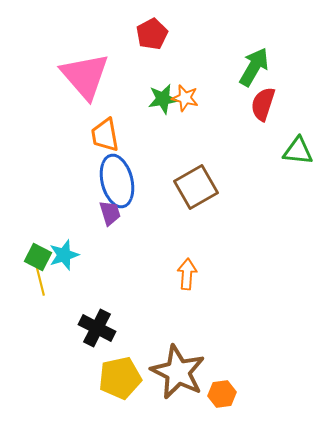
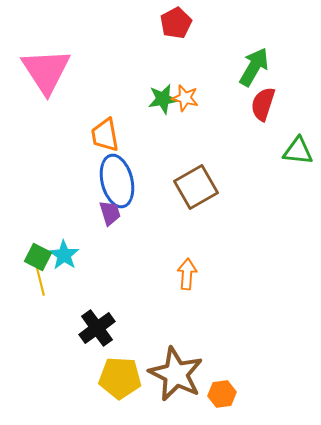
red pentagon: moved 24 px right, 11 px up
pink triangle: moved 39 px left, 5 px up; rotated 8 degrees clockwise
cyan star: rotated 20 degrees counterclockwise
black cross: rotated 27 degrees clockwise
brown star: moved 2 px left, 2 px down
yellow pentagon: rotated 15 degrees clockwise
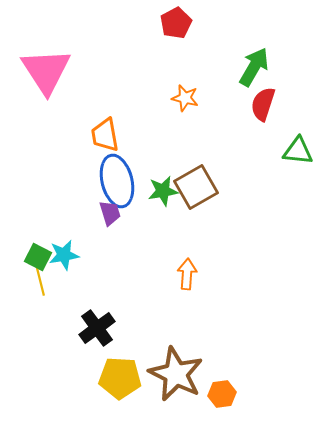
green star: moved 92 px down
cyan star: rotated 28 degrees clockwise
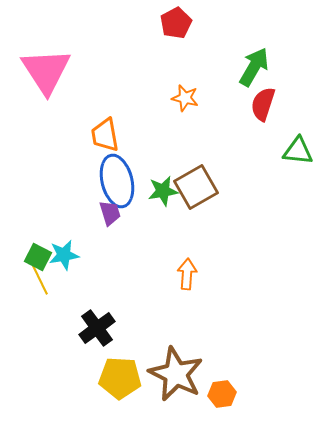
yellow line: rotated 12 degrees counterclockwise
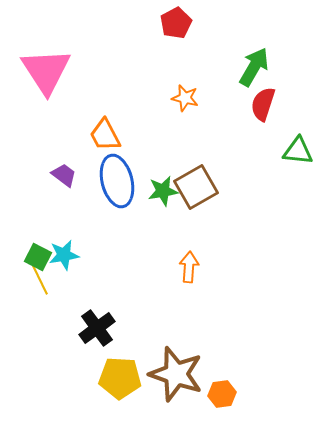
orange trapezoid: rotated 18 degrees counterclockwise
purple trapezoid: moved 46 px left, 38 px up; rotated 36 degrees counterclockwise
orange arrow: moved 2 px right, 7 px up
brown star: rotated 8 degrees counterclockwise
